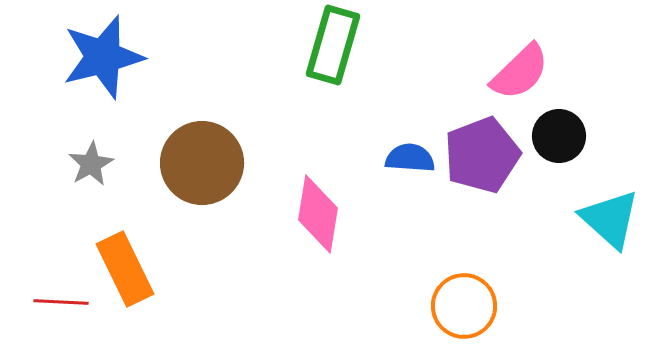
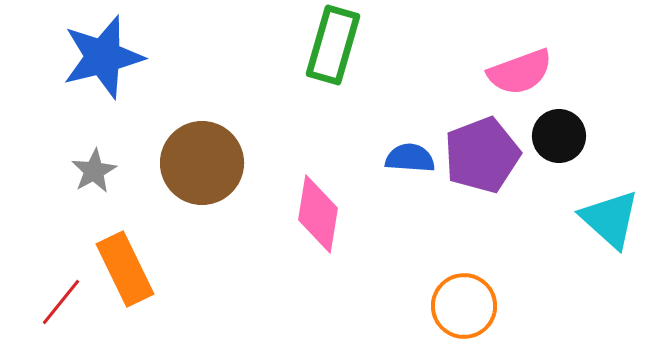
pink semicircle: rotated 24 degrees clockwise
gray star: moved 3 px right, 7 px down
red line: rotated 54 degrees counterclockwise
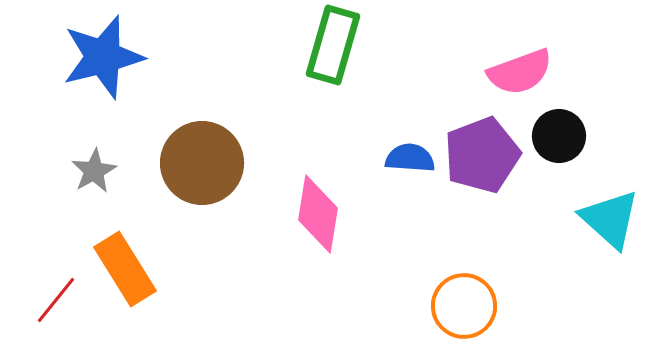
orange rectangle: rotated 6 degrees counterclockwise
red line: moved 5 px left, 2 px up
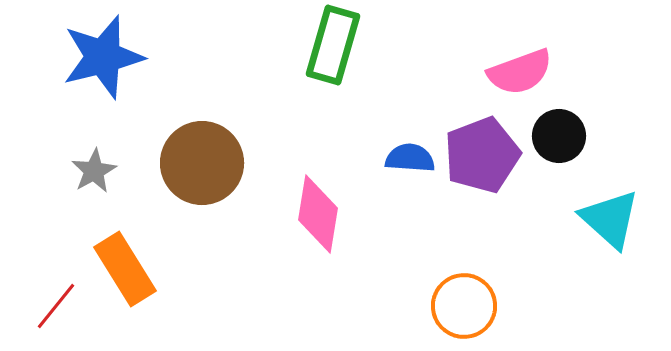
red line: moved 6 px down
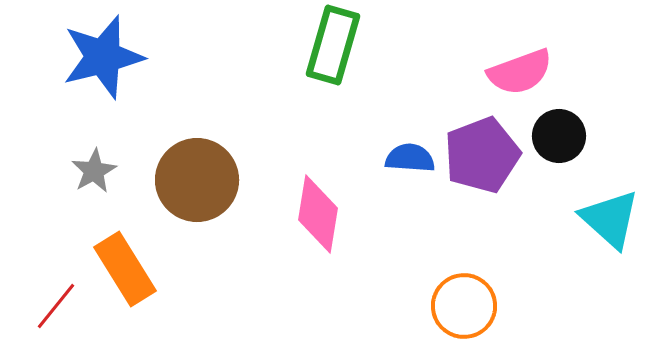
brown circle: moved 5 px left, 17 px down
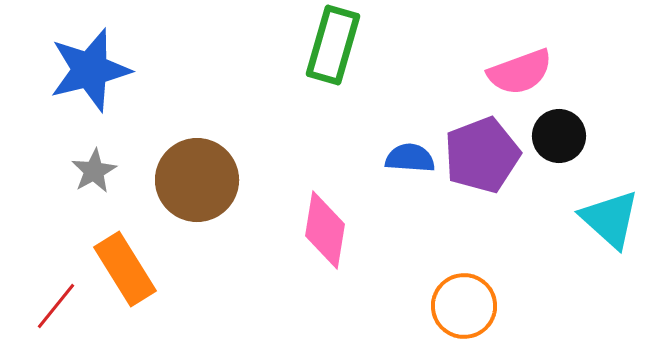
blue star: moved 13 px left, 13 px down
pink diamond: moved 7 px right, 16 px down
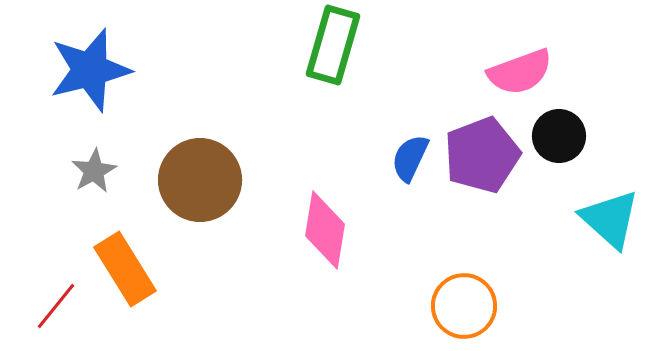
blue semicircle: rotated 69 degrees counterclockwise
brown circle: moved 3 px right
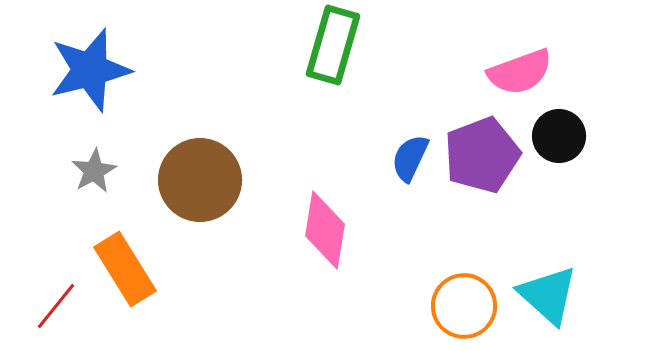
cyan triangle: moved 62 px left, 76 px down
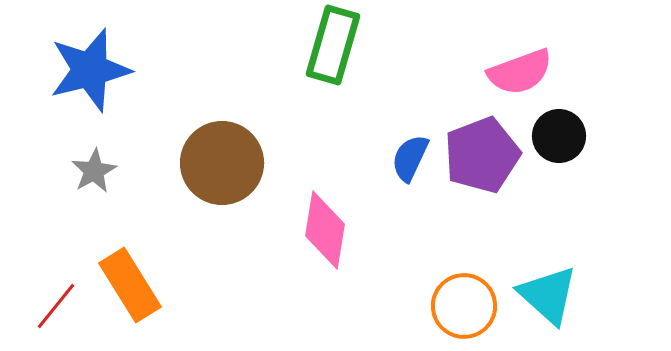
brown circle: moved 22 px right, 17 px up
orange rectangle: moved 5 px right, 16 px down
